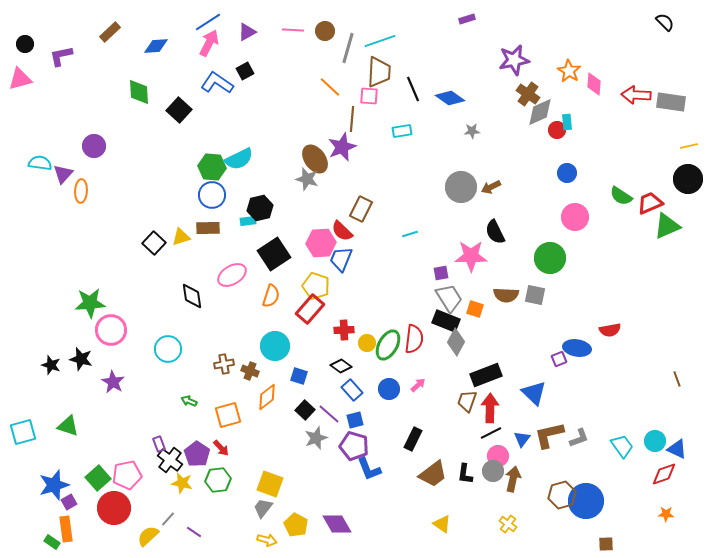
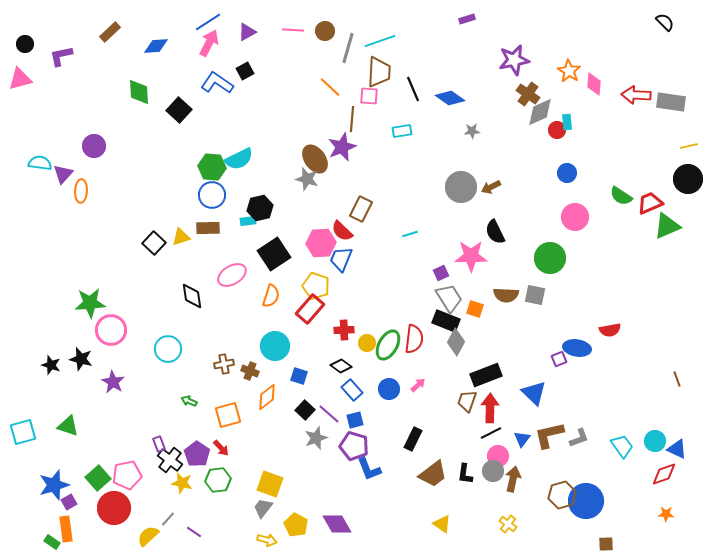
purple square at (441, 273): rotated 14 degrees counterclockwise
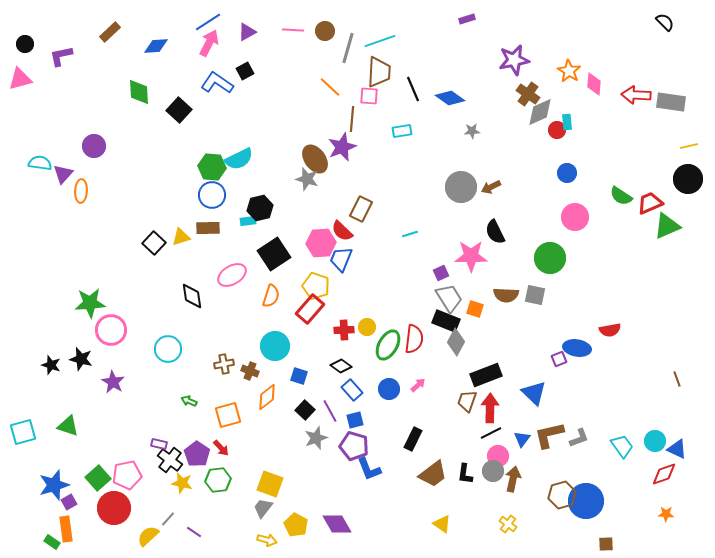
yellow circle at (367, 343): moved 16 px up
purple line at (329, 414): moved 1 px right, 3 px up; rotated 20 degrees clockwise
purple rectangle at (159, 444): rotated 56 degrees counterclockwise
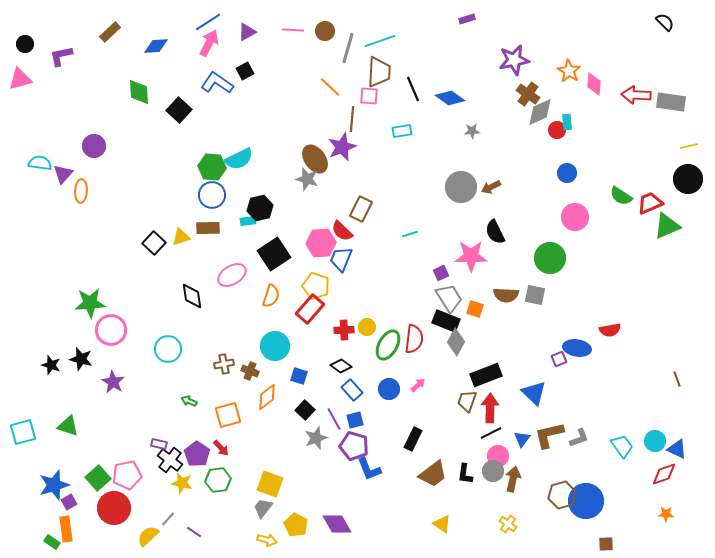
purple line at (330, 411): moved 4 px right, 8 px down
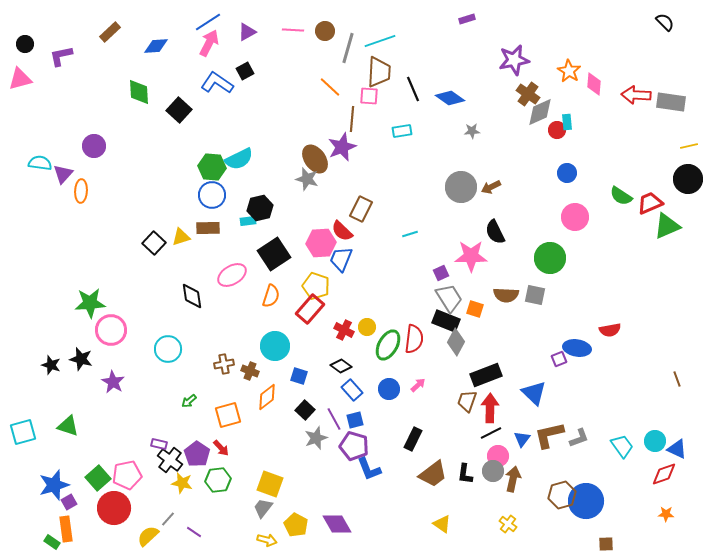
red cross at (344, 330): rotated 30 degrees clockwise
green arrow at (189, 401): rotated 63 degrees counterclockwise
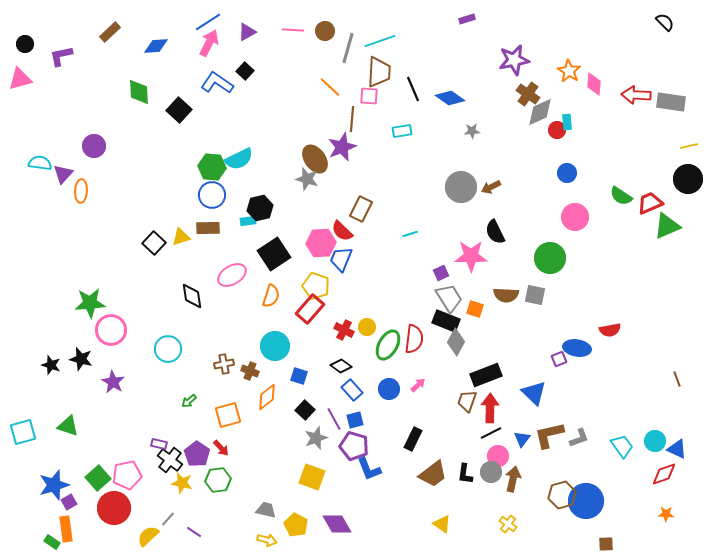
black square at (245, 71): rotated 18 degrees counterclockwise
gray circle at (493, 471): moved 2 px left, 1 px down
yellow square at (270, 484): moved 42 px right, 7 px up
gray trapezoid at (263, 508): moved 3 px right, 2 px down; rotated 65 degrees clockwise
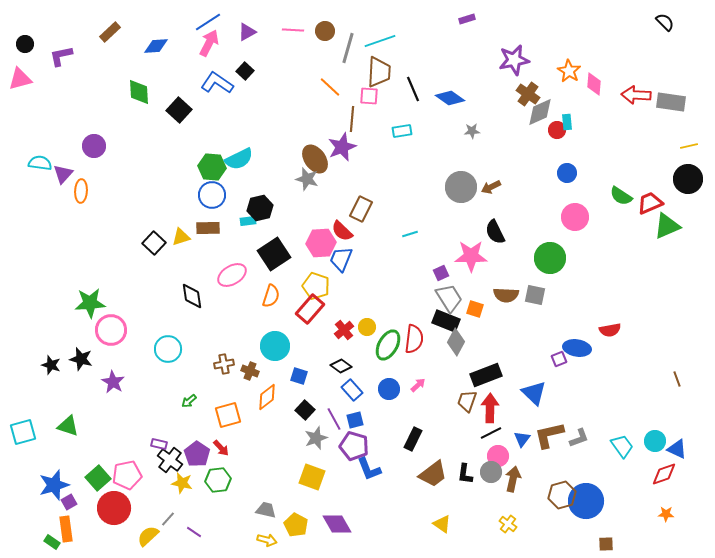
red cross at (344, 330): rotated 24 degrees clockwise
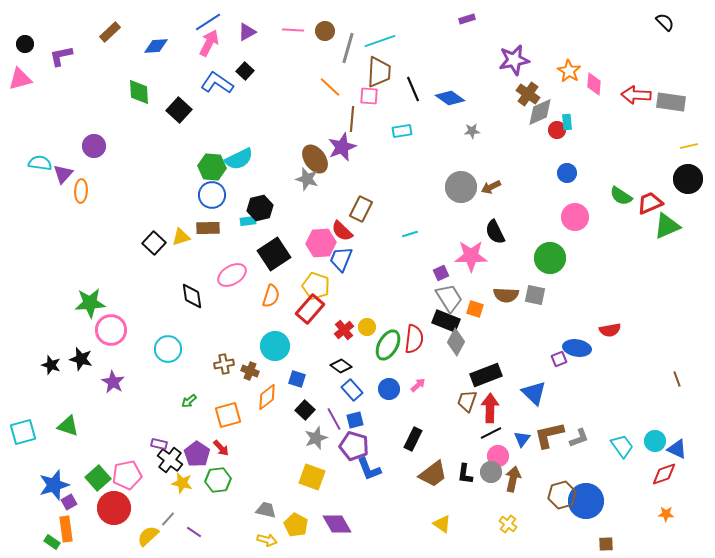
blue square at (299, 376): moved 2 px left, 3 px down
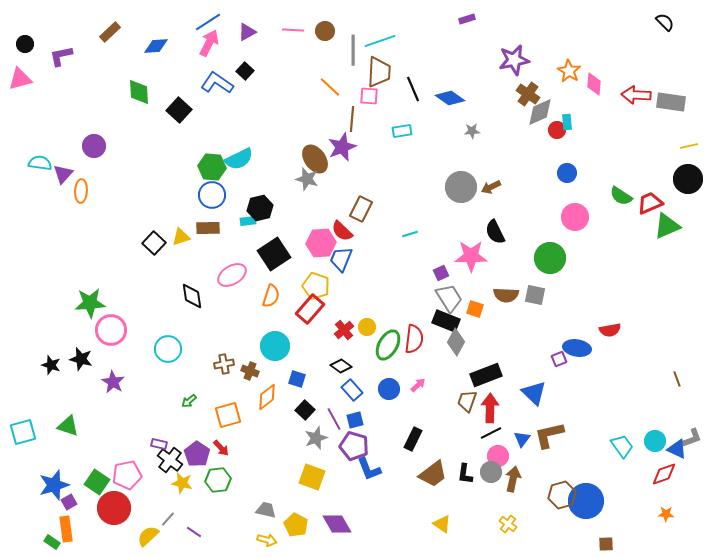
gray line at (348, 48): moved 5 px right, 2 px down; rotated 16 degrees counterclockwise
gray L-shape at (579, 438): moved 113 px right
green square at (98, 478): moved 1 px left, 4 px down; rotated 15 degrees counterclockwise
